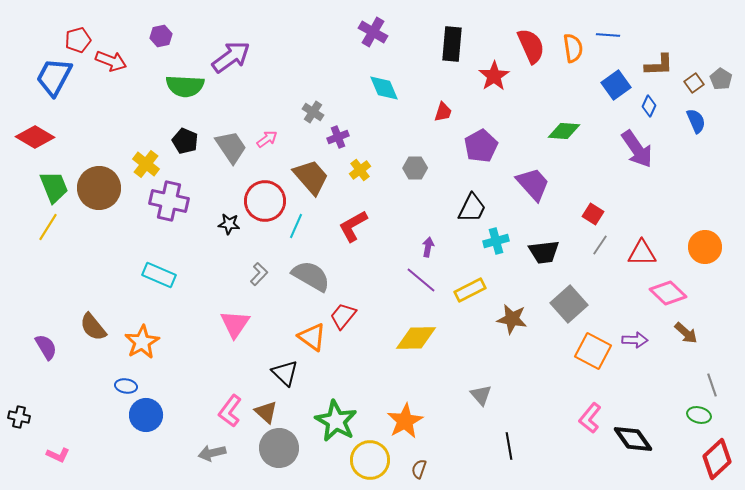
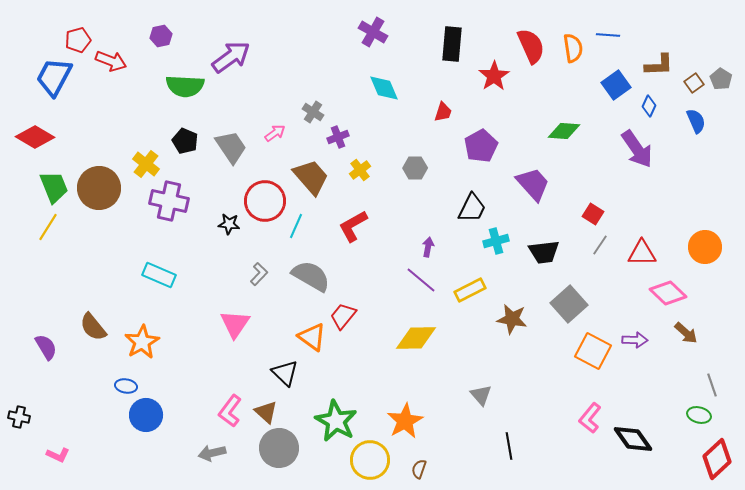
pink arrow at (267, 139): moved 8 px right, 6 px up
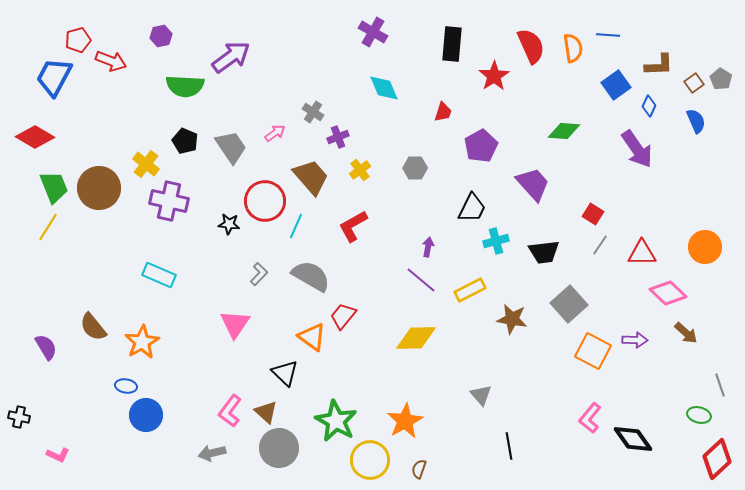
gray line at (712, 385): moved 8 px right
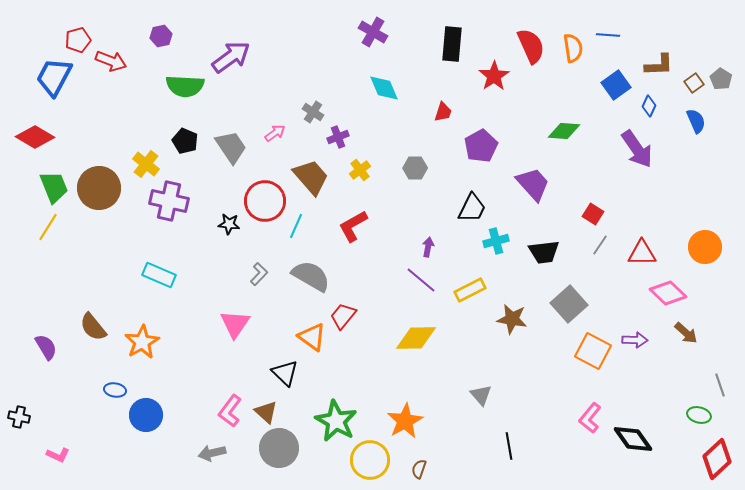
blue ellipse at (126, 386): moved 11 px left, 4 px down
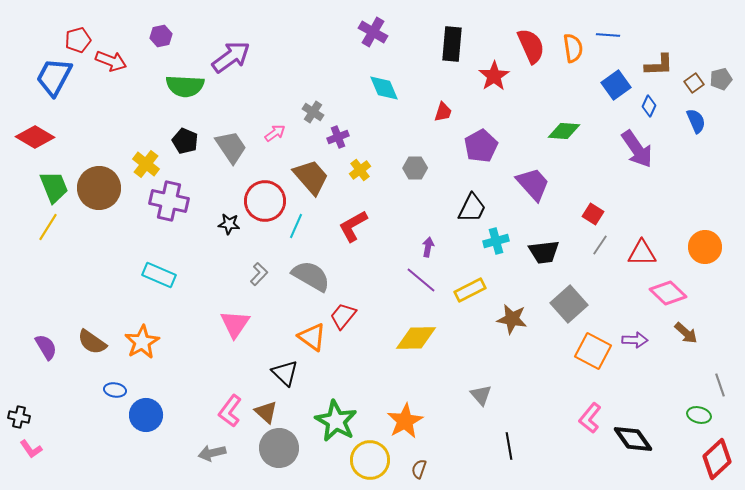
gray pentagon at (721, 79): rotated 25 degrees clockwise
brown semicircle at (93, 327): moved 1 px left, 15 px down; rotated 16 degrees counterclockwise
pink L-shape at (58, 455): moved 27 px left, 6 px up; rotated 30 degrees clockwise
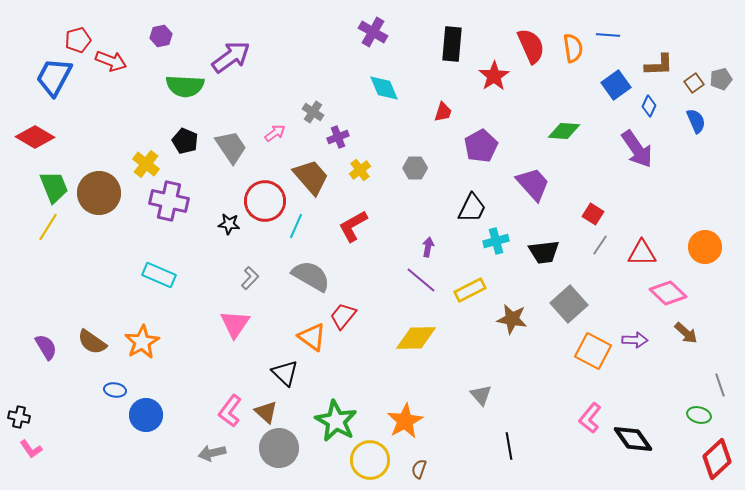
brown circle at (99, 188): moved 5 px down
gray L-shape at (259, 274): moved 9 px left, 4 px down
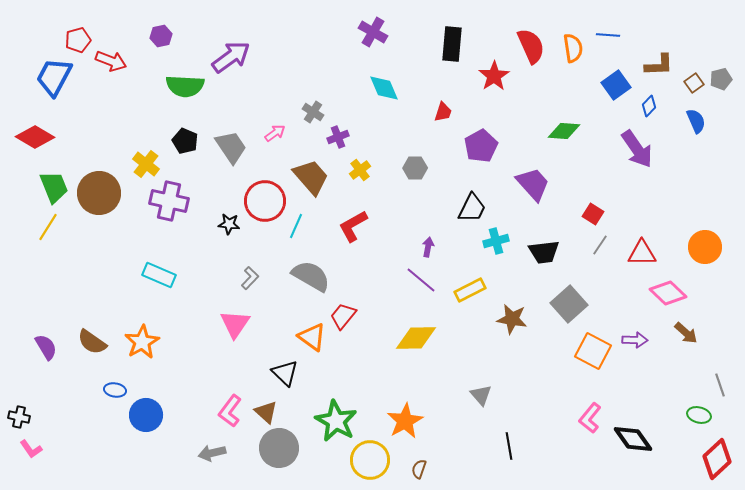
blue diamond at (649, 106): rotated 20 degrees clockwise
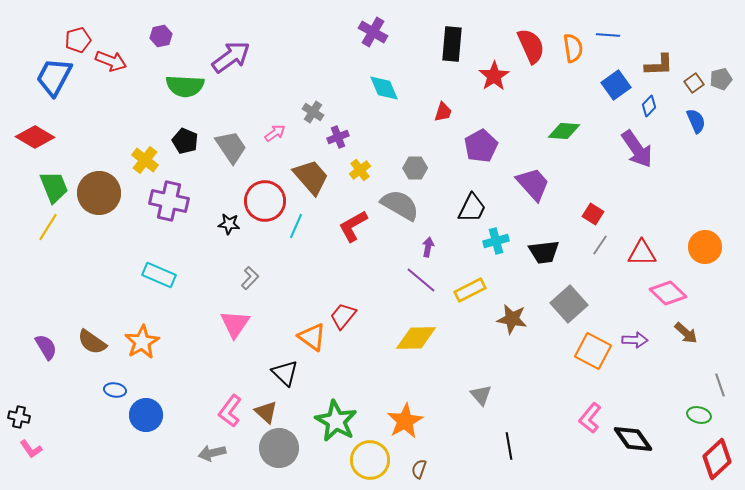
yellow cross at (146, 164): moved 1 px left, 4 px up
gray semicircle at (311, 276): moved 89 px right, 71 px up
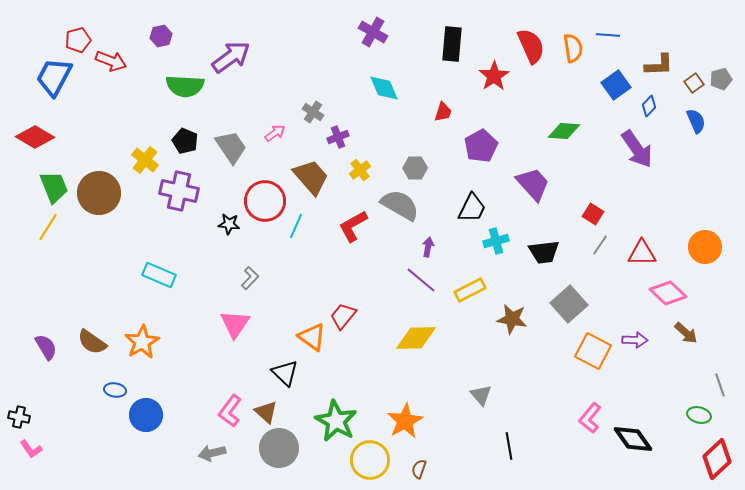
purple cross at (169, 201): moved 10 px right, 10 px up
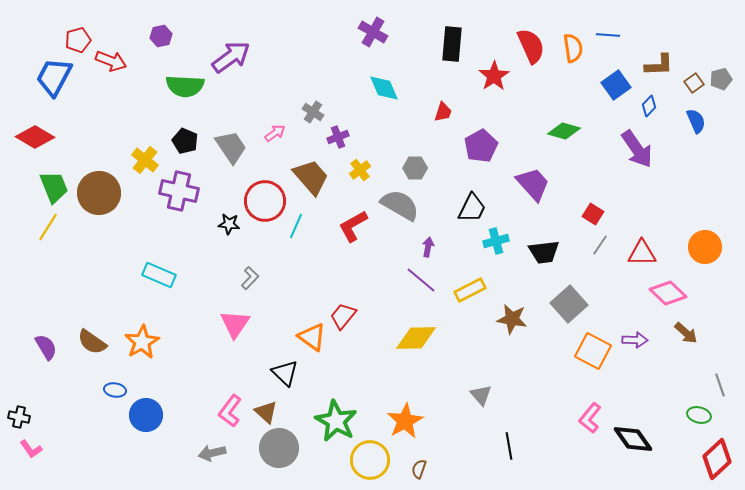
green diamond at (564, 131): rotated 12 degrees clockwise
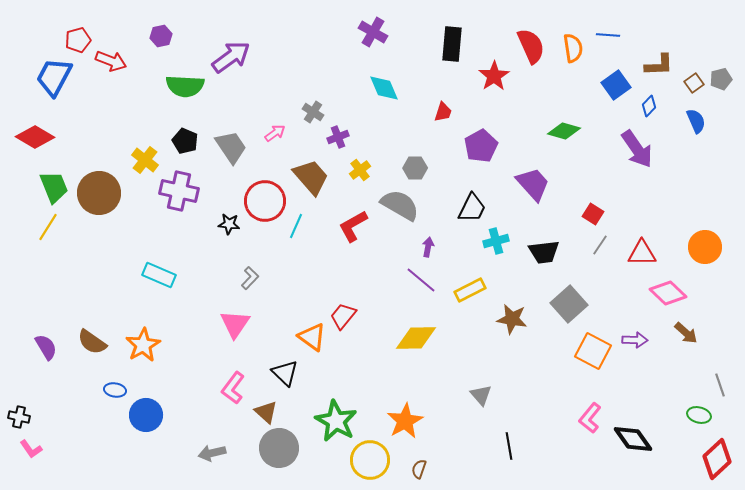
orange star at (142, 342): moved 1 px right, 3 px down
pink L-shape at (230, 411): moved 3 px right, 23 px up
